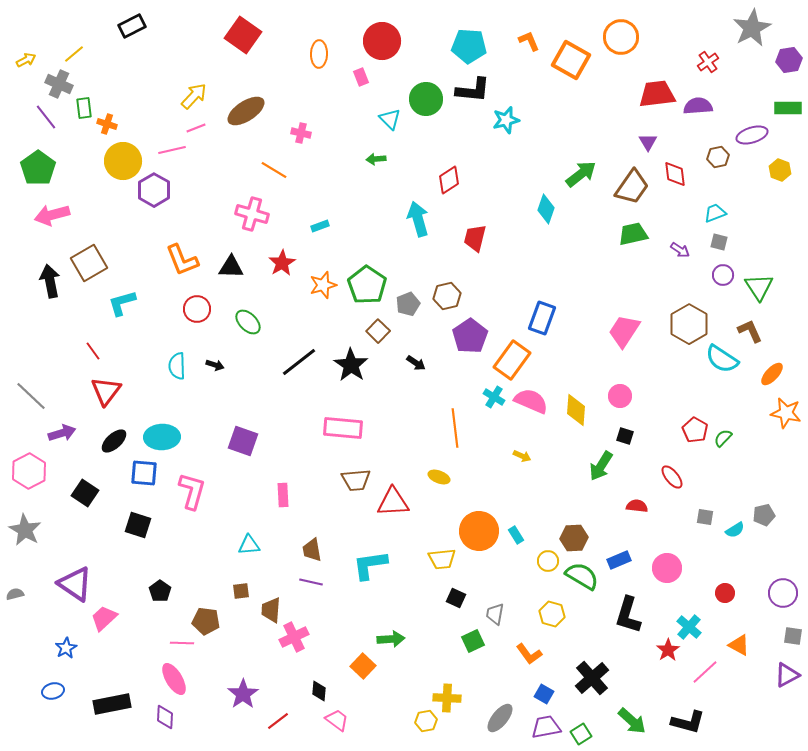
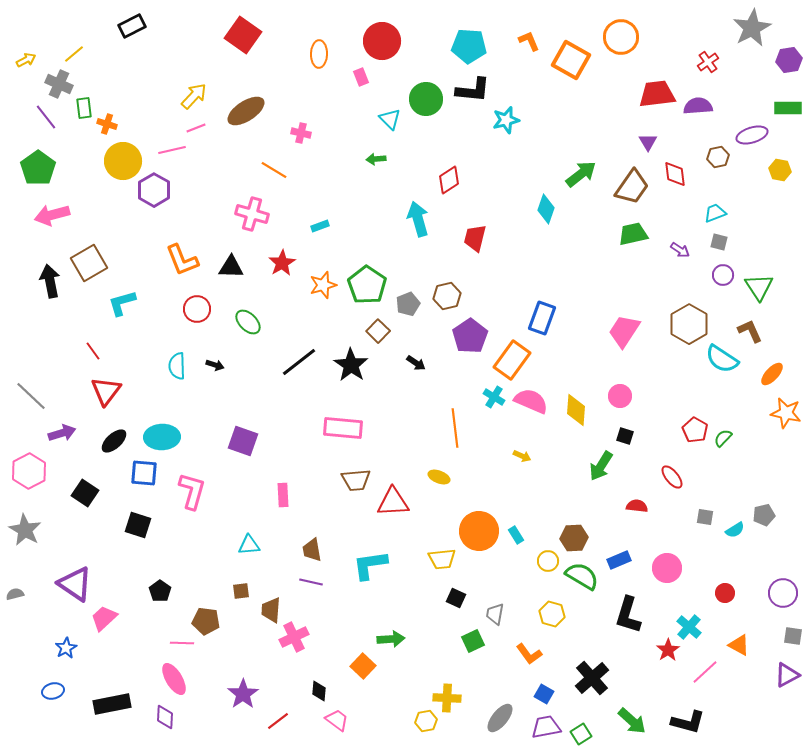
yellow hexagon at (780, 170): rotated 10 degrees counterclockwise
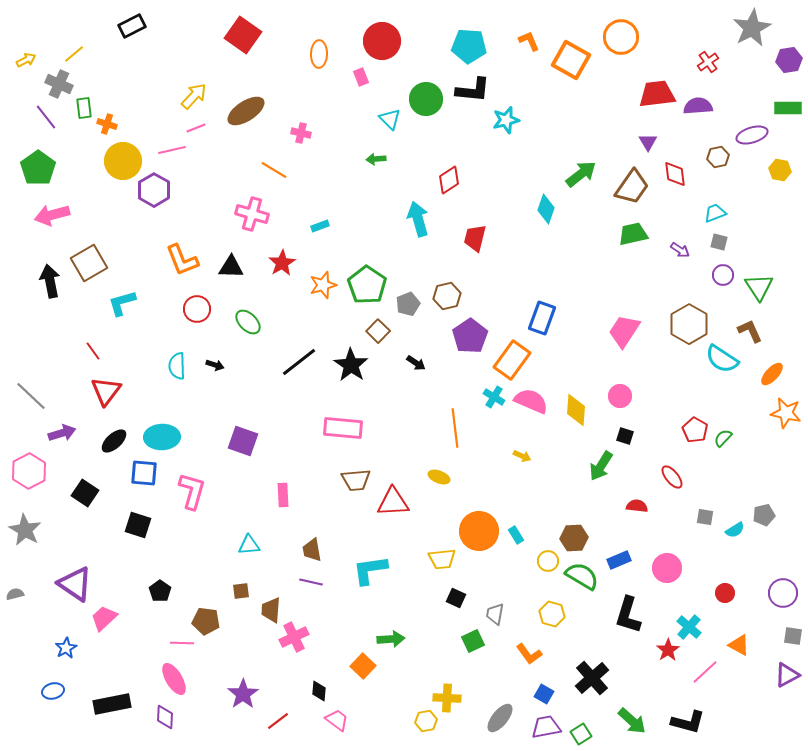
cyan L-shape at (370, 565): moved 5 px down
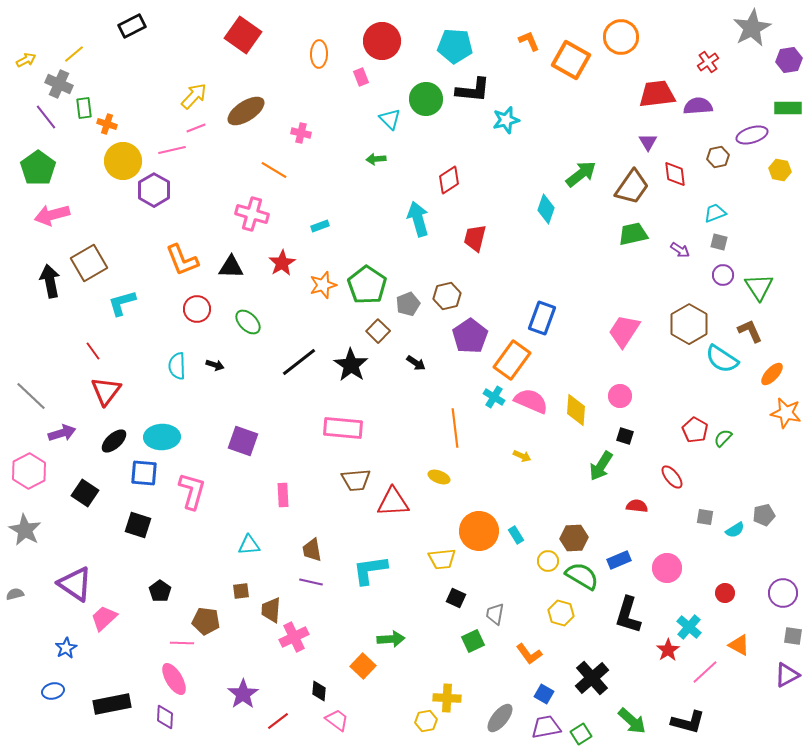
cyan pentagon at (469, 46): moved 14 px left
yellow hexagon at (552, 614): moved 9 px right, 1 px up
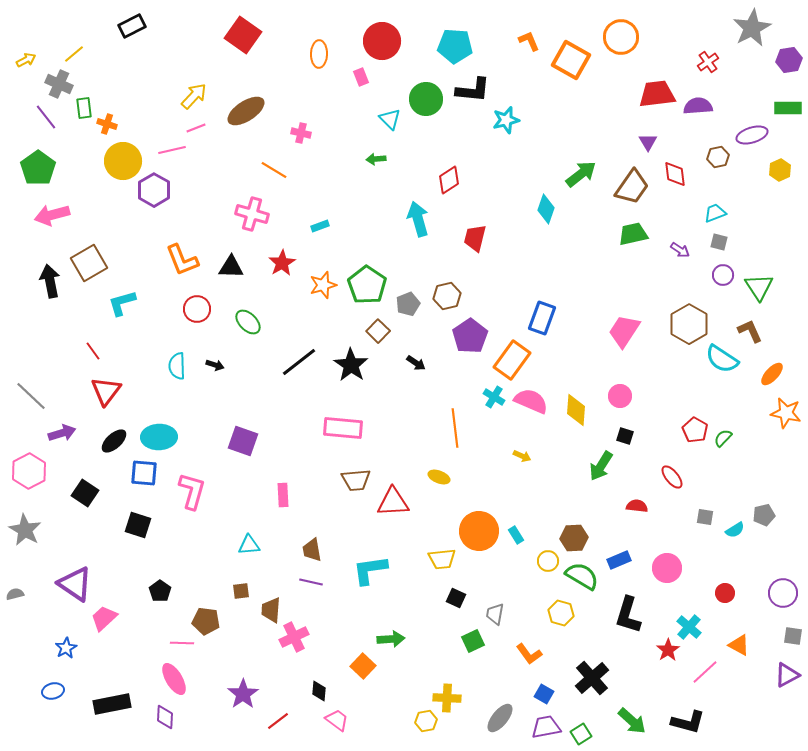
yellow hexagon at (780, 170): rotated 25 degrees clockwise
cyan ellipse at (162, 437): moved 3 px left
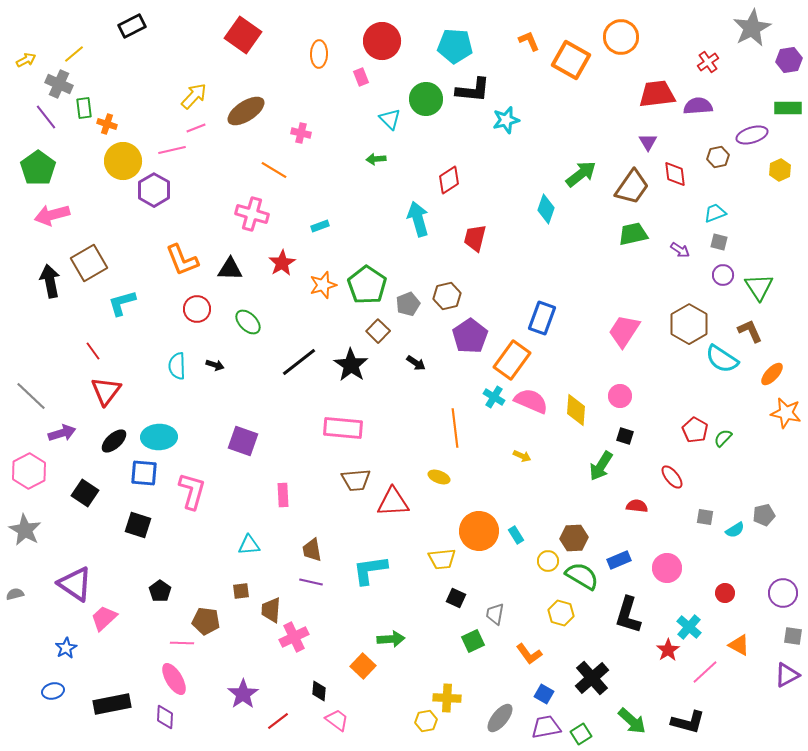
black triangle at (231, 267): moved 1 px left, 2 px down
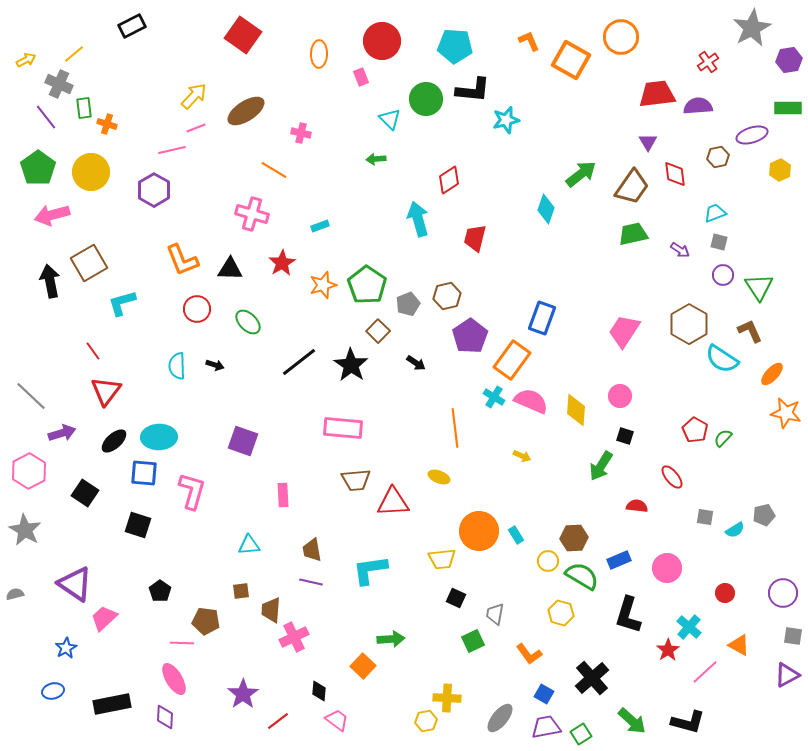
yellow circle at (123, 161): moved 32 px left, 11 px down
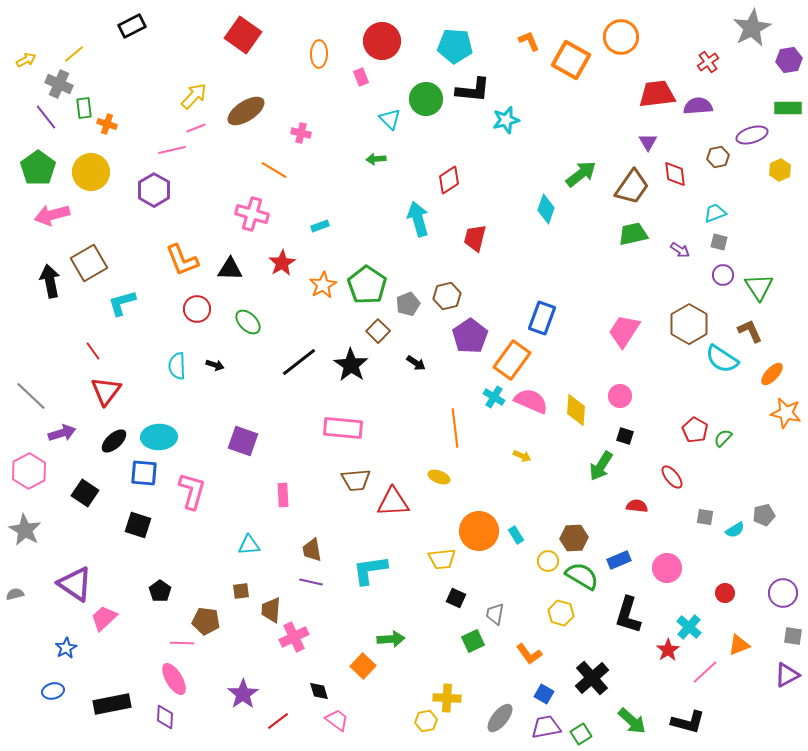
orange star at (323, 285): rotated 12 degrees counterclockwise
orange triangle at (739, 645): rotated 50 degrees counterclockwise
black diamond at (319, 691): rotated 20 degrees counterclockwise
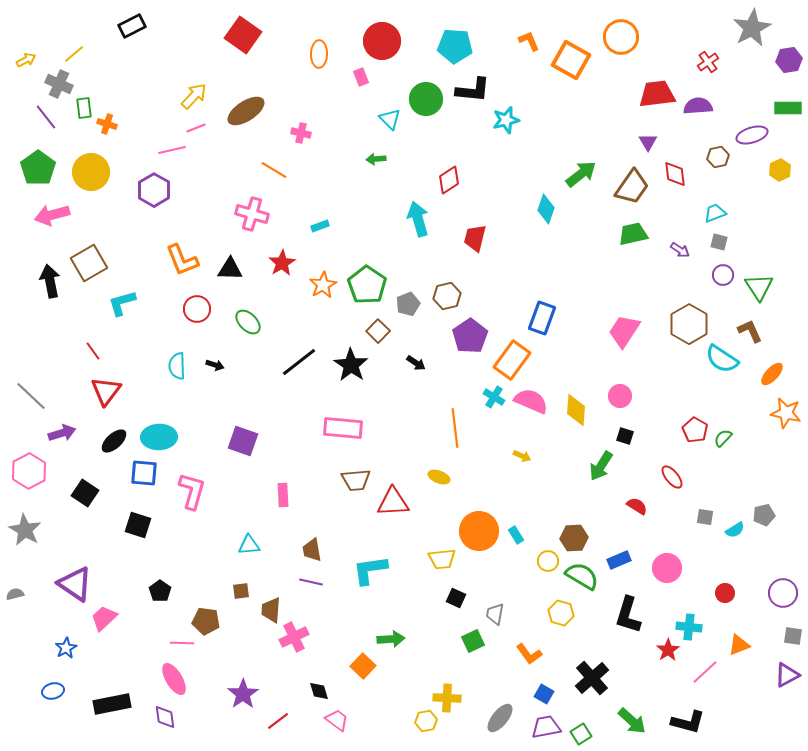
red semicircle at (637, 506): rotated 25 degrees clockwise
cyan cross at (689, 627): rotated 35 degrees counterclockwise
purple diamond at (165, 717): rotated 10 degrees counterclockwise
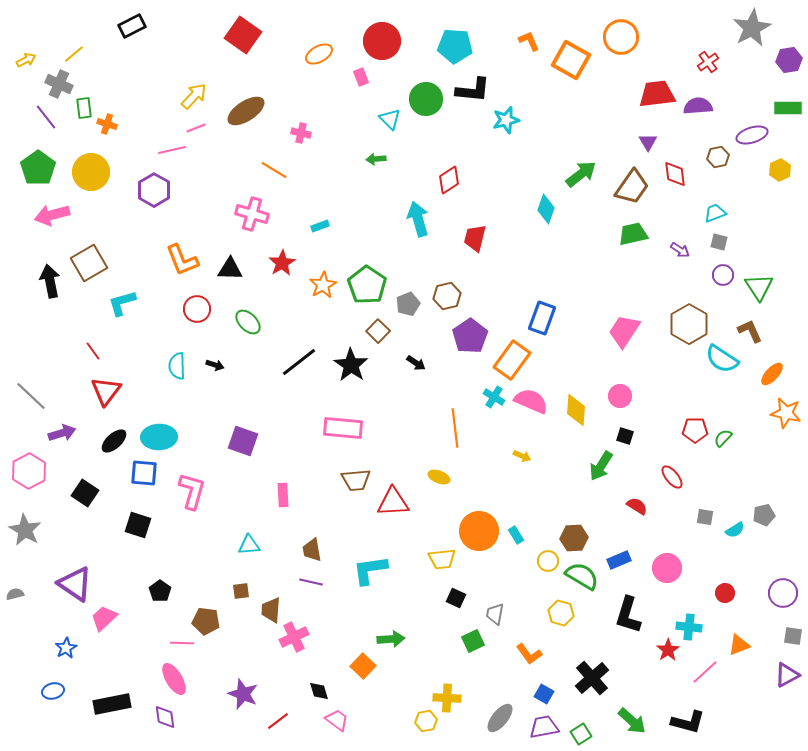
orange ellipse at (319, 54): rotated 60 degrees clockwise
red pentagon at (695, 430): rotated 30 degrees counterclockwise
purple star at (243, 694): rotated 16 degrees counterclockwise
purple trapezoid at (546, 727): moved 2 px left
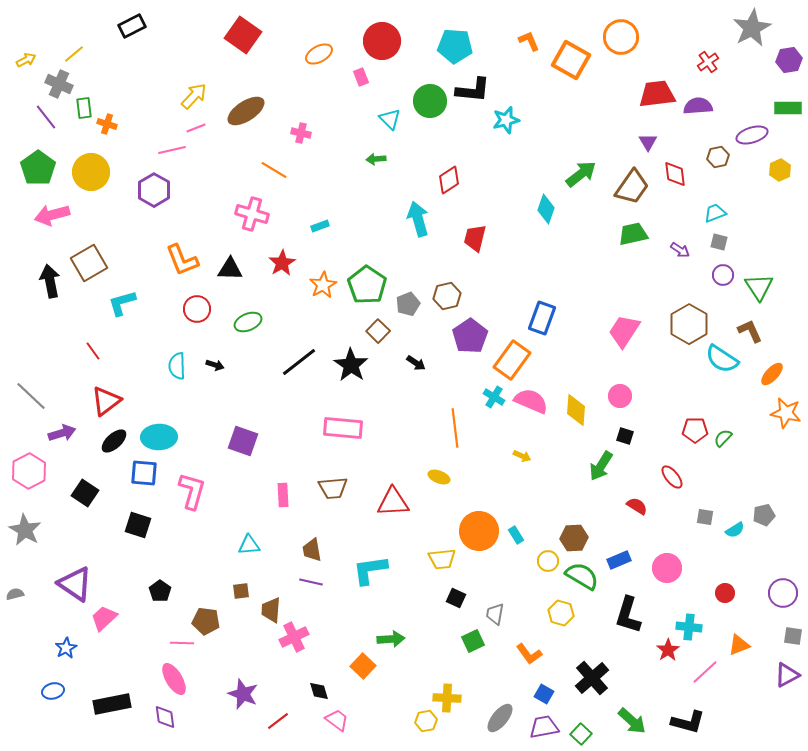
green circle at (426, 99): moved 4 px right, 2 px down
green ellipse at (248, 322): rotated 68 degrees counterclockwise
red triangle at (106, 391): moved 10 px down; rotated 16 degrees clockwise
brown trapezoid at (356, 480): moved 23 px left, 8 px down
green square at (581, 734): rotated 15 degrees counterclockwise
